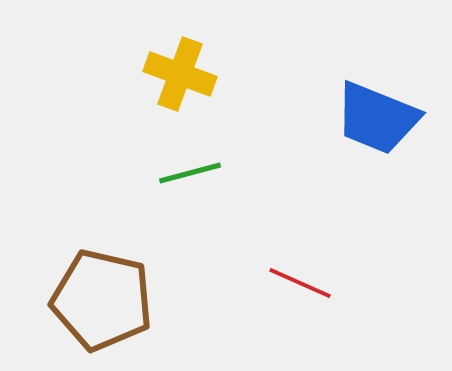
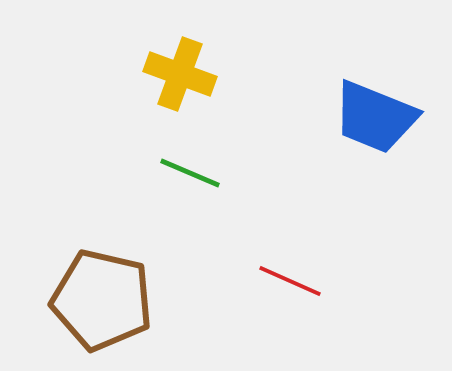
blue trapezoid: moved 2 px left, 1 px up
green line: rotated 38 degrees clockwise
red line: moved 10 px left, 2 px up
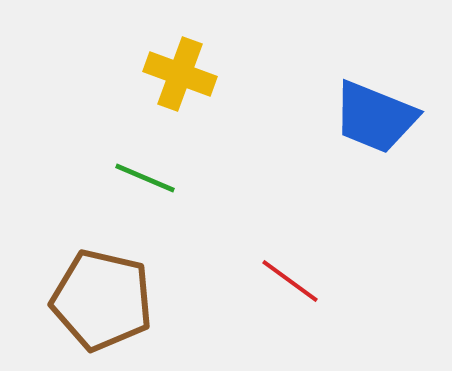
green line: moved 45 px left, 5 px down
red line: rotated 12 degrees clockwise
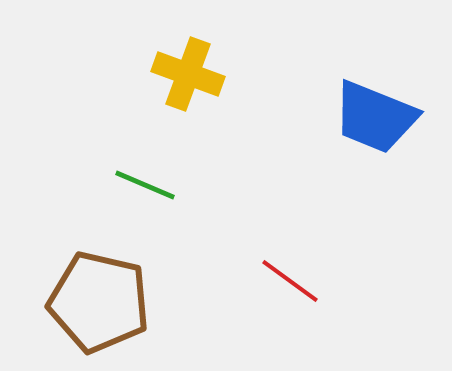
yellow cross: moved 8 px right
green line: moved 7 px down
brown pentagon: moved 3 px left, 2 px down
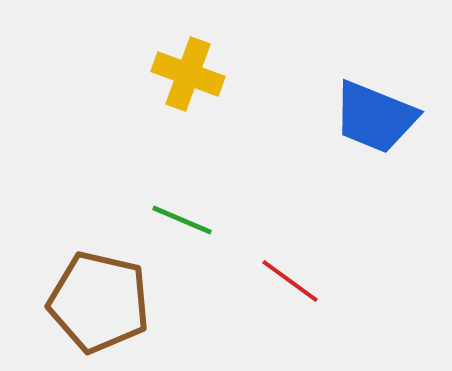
green line: moved 37 px right, 35 px down
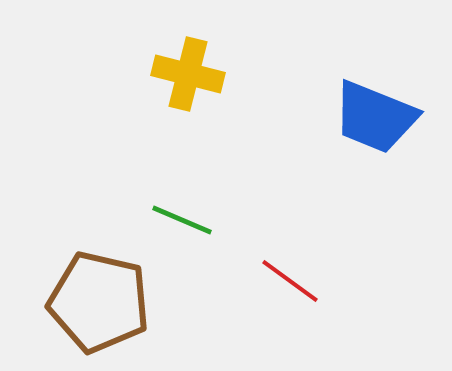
yellow cross: rotated 6 degrees counterclockwise
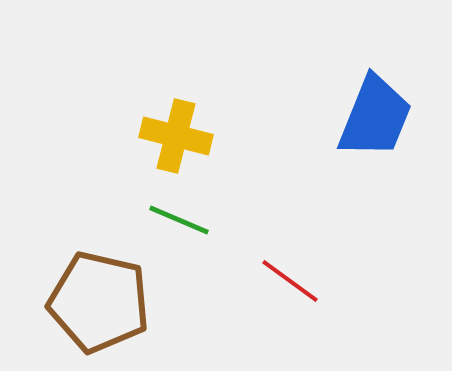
yellow cross: moved 12 px left, 62 px down
blue trapezoid: rotated 90 degrees counterclockwise
green line: moved 3 px left
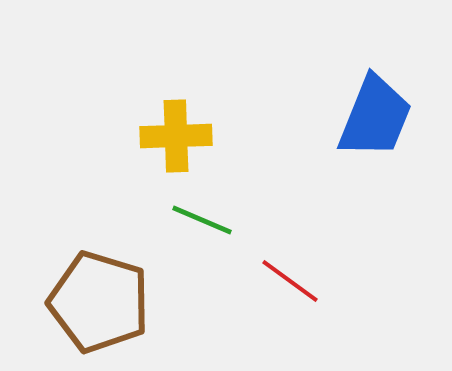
yellow cross: rotated 16 degrees counterclockwise
green line: moved 23 px right
brown pentagon: rotated 4 degrees clockwise
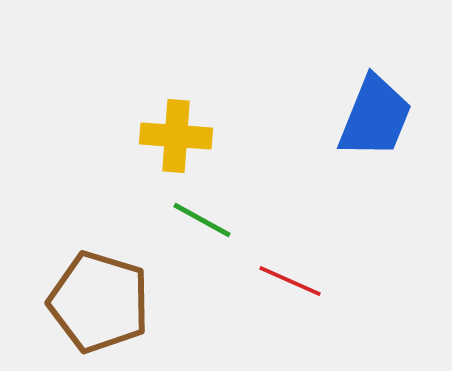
yellow cross: rotated 6 degrees clockwise
green line: rotated 6 degrees clockwise
red line: rotated 12 degrees counterclockwise
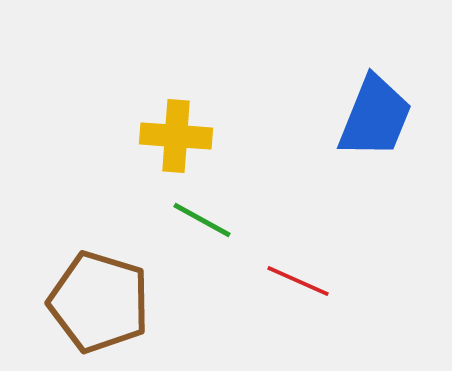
red line: moved 8 px right
